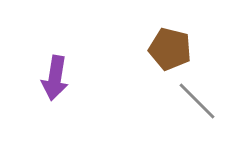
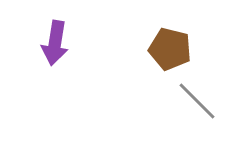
purple arrow: moved 35 px up
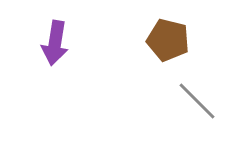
brown pentagon: moved 2 px left, 9 px up
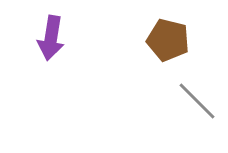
purple arrow: moved 4 px left, 5 px up
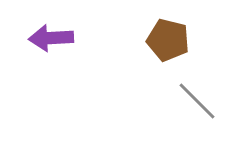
purple arrow: rotated 78 degrees clockwise
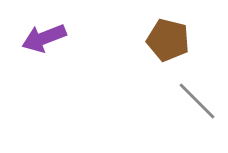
purple arrow: moved 7 px left; rotated 18 degrees counterclockwise
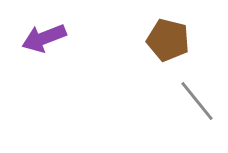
gray line: rotated 6 degrees clockwise
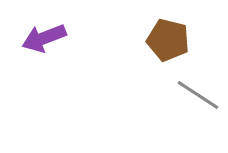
gray line: moved 1 px right, 6 px up; rotated 18 degrees counterclockwise
